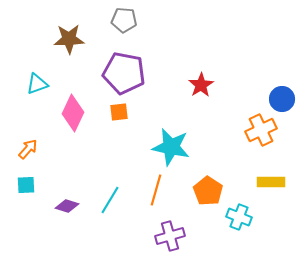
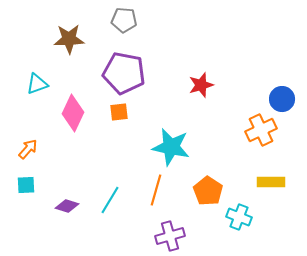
red star: rotated 15 degrees clockwise
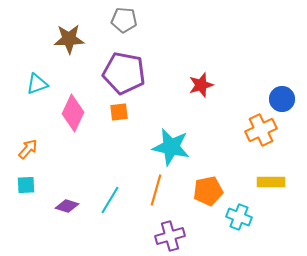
orange pentagon: rotated 28 degrees clockwise
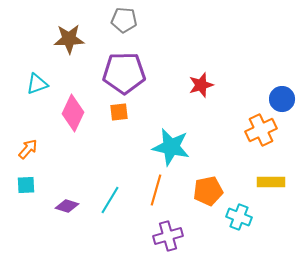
purple pentagon: rotated 12 degrees counterclockwise
purple cross: moved 2 px left
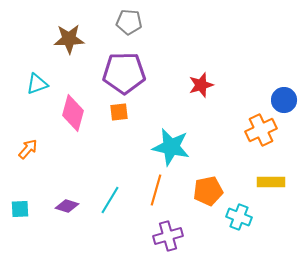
gray pentagon: moved 5 px right, 2 px down
blue circle: moved 2 px right, 1 px down
pink diamond: rotated 9 degrees counterclockwise
cyan square: moved 6 px left, 24 px down
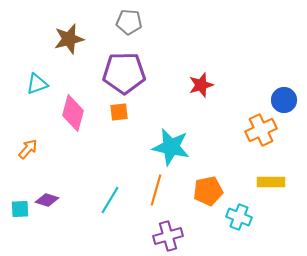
brown star: rotated 12 degrees counterclockwise
purple diamond: moved 20 px left, 6 px up
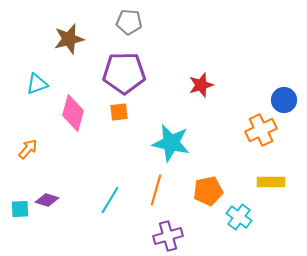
cyan star: moved 4 px up
cyan cross: rotated 15 degrees clockwise
